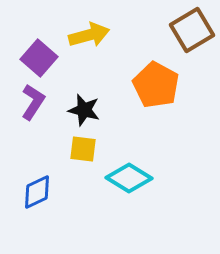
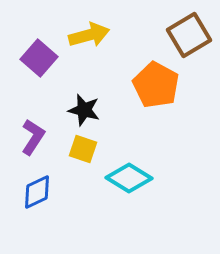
brown square: moved 3 px left, 5 px down
purple L-shape: moved 35 px down
yellow square: rotated 12 degrees clockwise
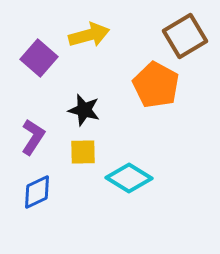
brown square: moved 4 px left, 1 px down
yellow square: moved 3 px down; rotated 20 degrees counterclockwise
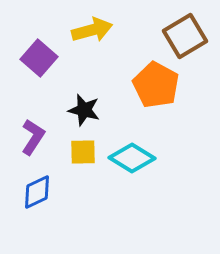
yellow arrow: moved 3 px right, 5 px up
cyan diamond: moved 3 px right, 20 px up
